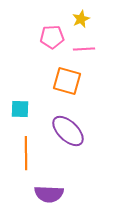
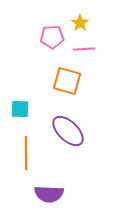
yellow star: moved 1 px left, 4 px down; rotated 12 degrees counterclockwise
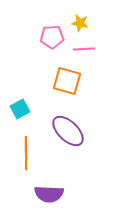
yellow star: rotated 24 degrees counterclockwise
cyan square: rotated 30 degrees counterclockwise
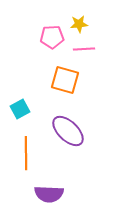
yellow star: moved 1 px left, 1 px down; rotated 18 degrees counterclockwise
orange square: moved 2 px left, 1 px up
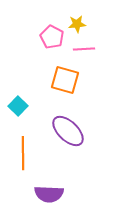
yellow star: moved 2 px left
pink pentagon: rotated 30 degrees clockwise
cyan square: moved 2 px left, 3 px up; rotated 18 degrees counterclockwise
orange line: moved 3 px left
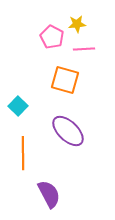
purple semicircle: rotated 120 degrees counterclockwise
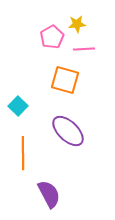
pink pentagon: rotated 15 degrees clockwise
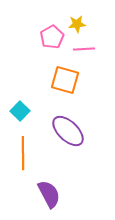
cyan square: moved 2 px right, 5 px down
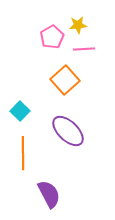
yellow star: moved 1 px right, 1 px down
orange square: rotated 32 degrees clockwise
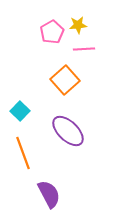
pink pentagon: moved 5 px up
orange line: rotated 20 degrees counterclockwise
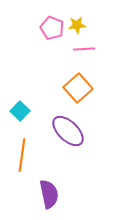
yellow star: moved 1 px left
pink pentagon: moved 4 px up; rotated 20 degrees counterclockwise
orange square: moved 13 px right, 8 px down
orange line: moved 1 px left, 2 px down; rotated 28 degrees clockwise
purple semicircle: rotated 16 degrees clockwise
